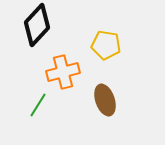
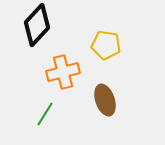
green line: moved 7 px right, 9 px down
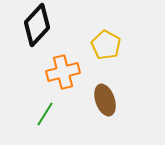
yellow pentagon: rotated 20 degrees clockwise
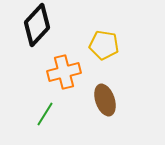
yellow pentagon: moved 2 px left; rotated 20 degrees counterclockwise
orange cross: moved 1 px right
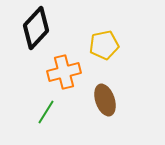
black diamond: moved 1 px left, 3 px down
yellow pentagon: rotated 20 degrees counterclockwise
green line: moved 1 px right, 2 px up
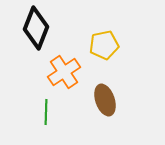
black diamond: rotated 21 degrees counterclockwise
orange cross: rotated 20 degrees counterclockwise
green line: rotated 30 degrees counterclockwise
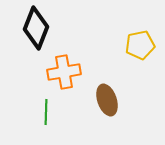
yellow pentagon: moved 36 px right
orange cross: rotated 24 degrees clockwise
brown ellipse: moved 2 px right
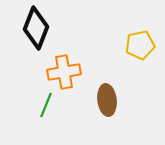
brown ellipse: rotated 12 degrees clockwise
green line: moved 7 px up; rotated 20 degrees clockwise
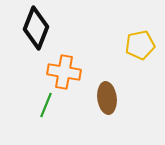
orange cross: rotated 20 degrees clockwise
brown ellipse: moved 2 px up
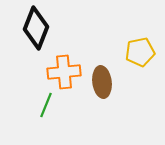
yellow pentagon: moved 7 px down
orange cross: rotated 16 degrees counterclockwise
brown ellipse: moved 5 px left, 16 px up
